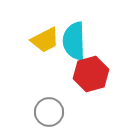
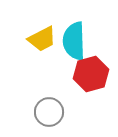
yellow trapezoid: moved 3 px left, 1 px up
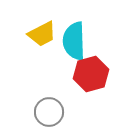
yellow trapezoid: moved 5 px up
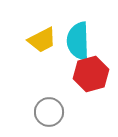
yellow trapezoid: moved 6 px down
cyan semicircle: moved 4 px right
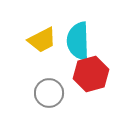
gray circle: moved 19 px up
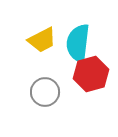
cyan semicircle: moved 2 px down; rotated 9 degrees clockwise
gray circle: moved 4 px left, 1 px up
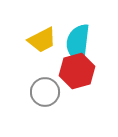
red hexagon: moved 14 px left, 3 px up
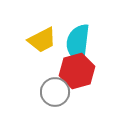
gray circle: moved 10 px right
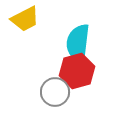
yellow trapezoid: moved 17 px left, 21 px up
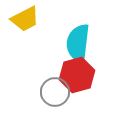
red hexagon: moved 4 px down
